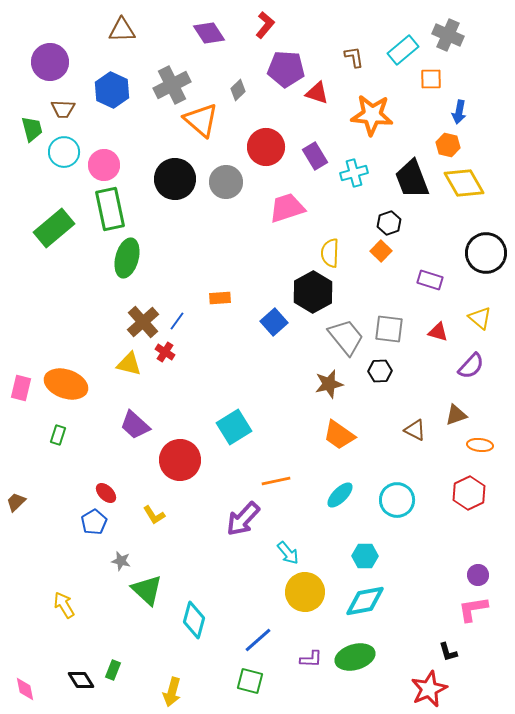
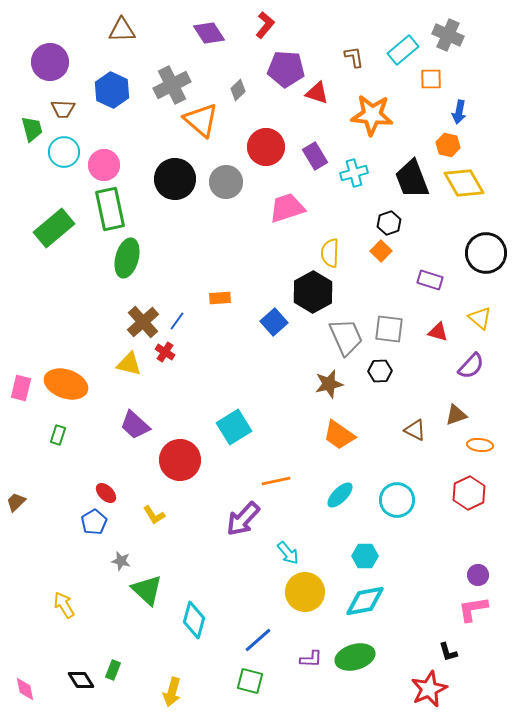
gray trapezoid at (346, 337): rotated 15 degrees clockwise
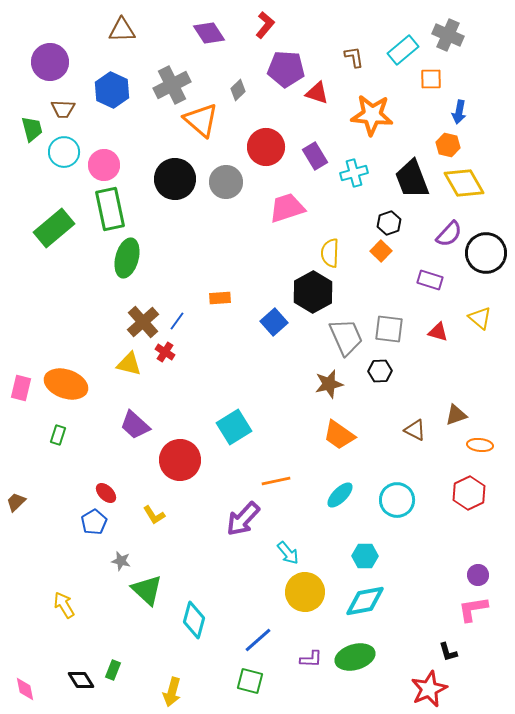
purple semicircle at (471, 366): moved 22 px left, 132 px up
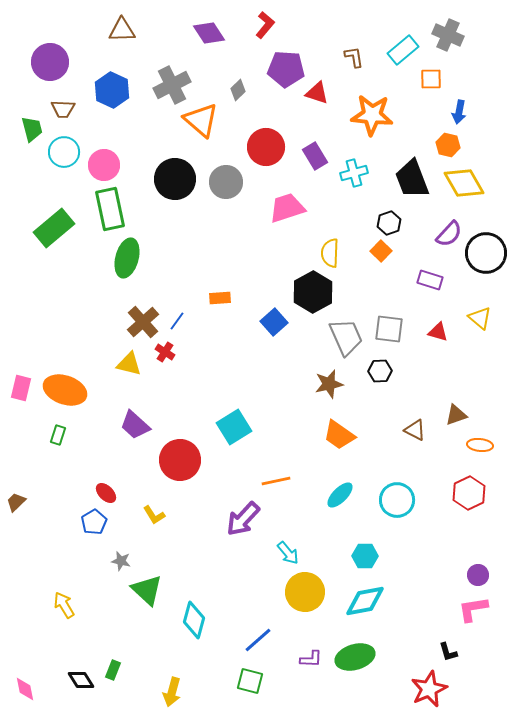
orange ellipse at (66, 384): moved 1 px left, 6 px down
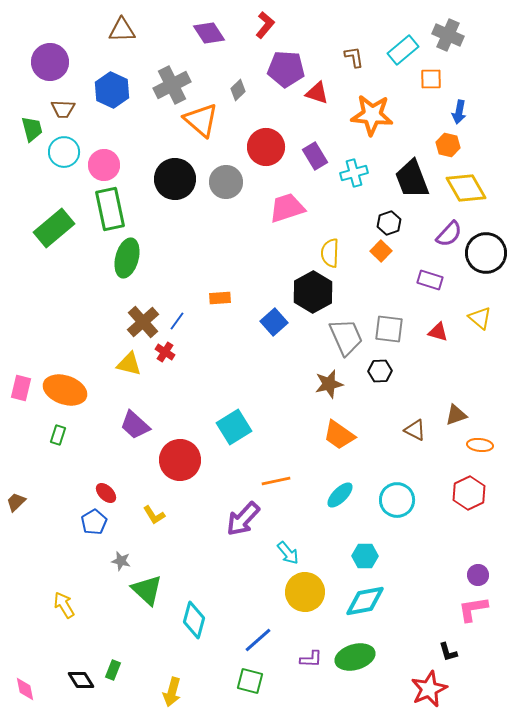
yellow diamond at (464, 183): moved 2 px right, 5 px down
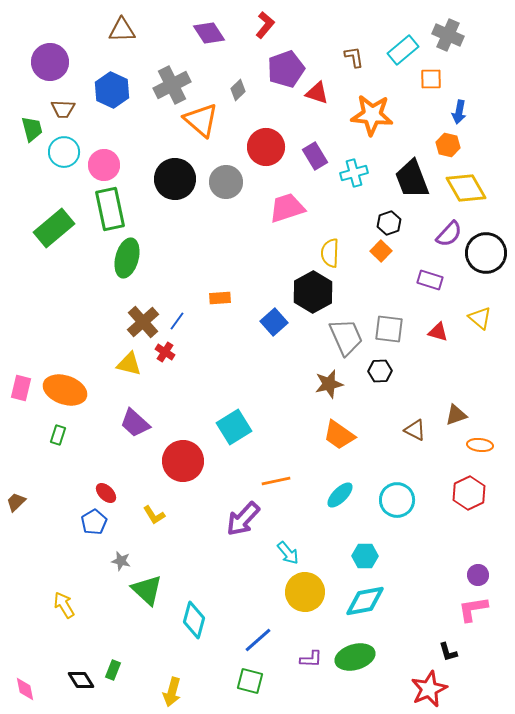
purple pentagon at (286, 69): rotated 24 degrees counterclockwise
purple trapezoid at (135, 425): moved 2 px up
red circle at (180, 460): moved 3 px right, 1 px down
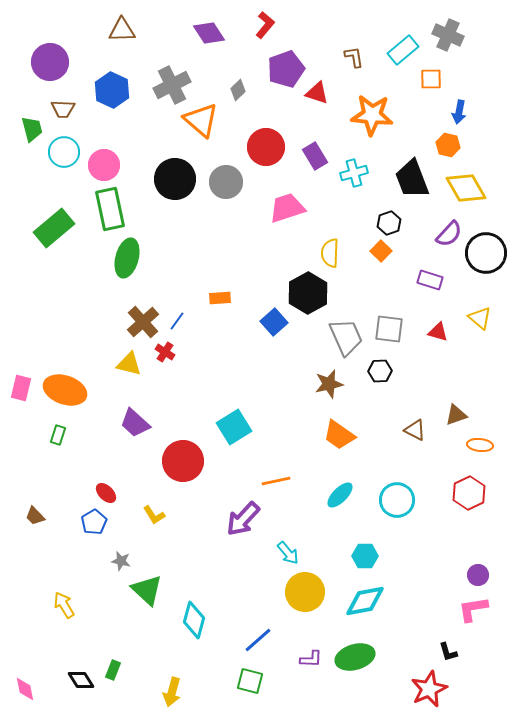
black hexagon at (313, 292): moved 5 px left, 1 px down
brown trapezoid at (16, 502): moved 19 px right, 14 px down; rotated 90 degrees counterclockwise
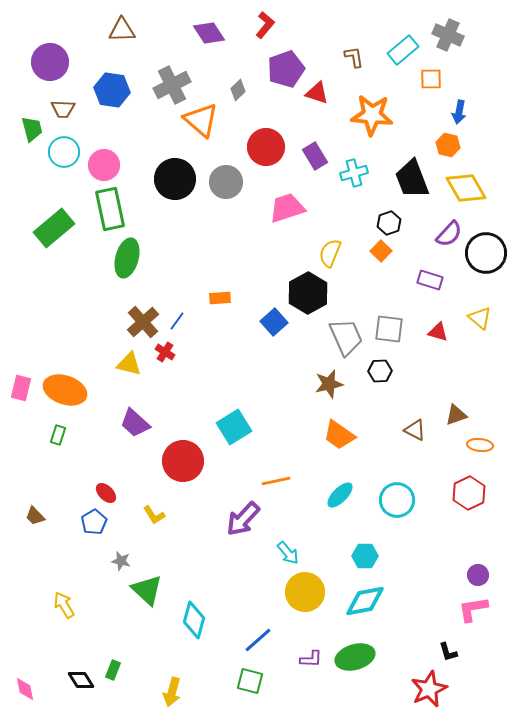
blue hexagon at (112, 90): rotated 16 degrees counterclockwise
yellow semicircle at (330, 253): rotated 20 degrees clockwise
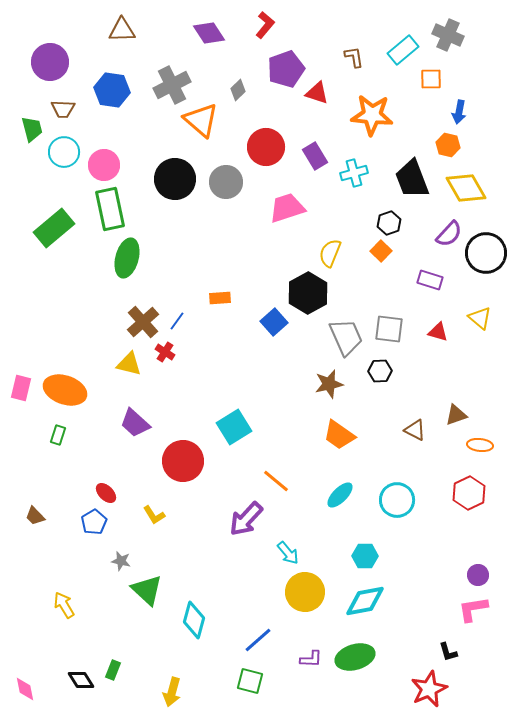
orange line at (276, 481): rotated 52 degrees clockwise
purple arrow at (243, 519): moved 3 px right
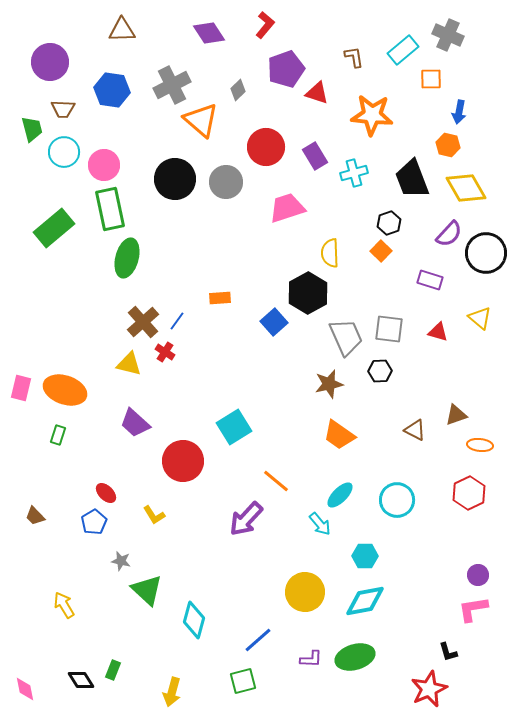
yellow semicircle at (330, 253): rotated 24 degrees counterclockwise
cyan arrow at (288, 553): moved 32 px right, 29 px up
green square at (250, 681): moved 7 px left; rotated 28 degrees counterclockwise
